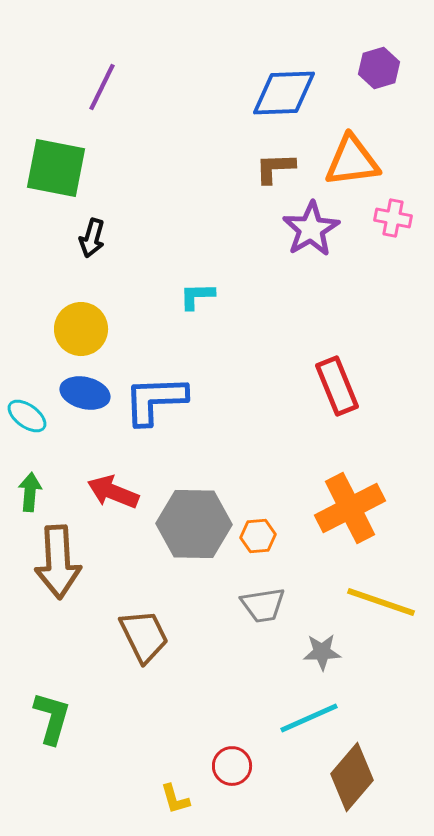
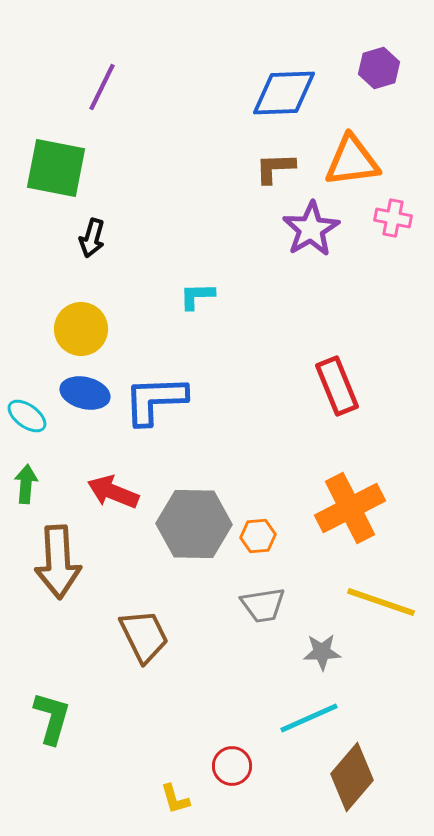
green arrow: moved 4 px left, 8 px up
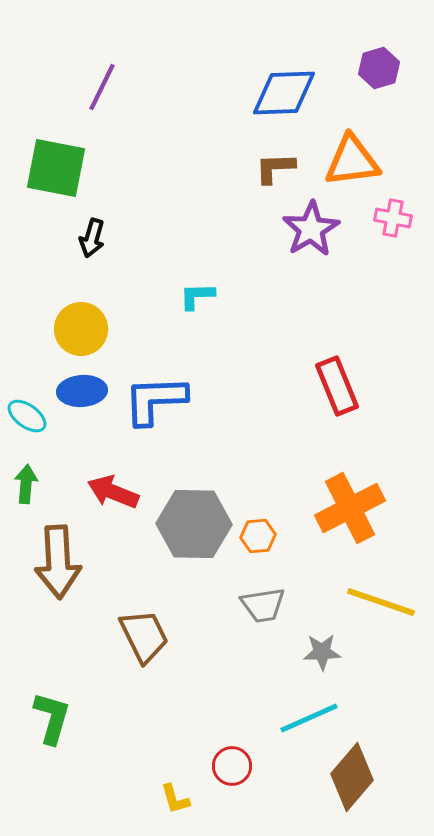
blue ellipse: moved 3 px left, 2 px up; rotated 18 degrees counterclockwise
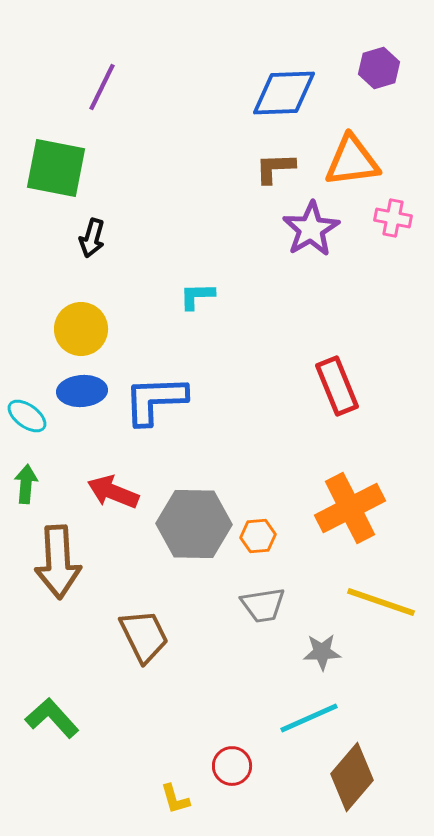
green L-shape: rotated 58 degrees counterclockwise
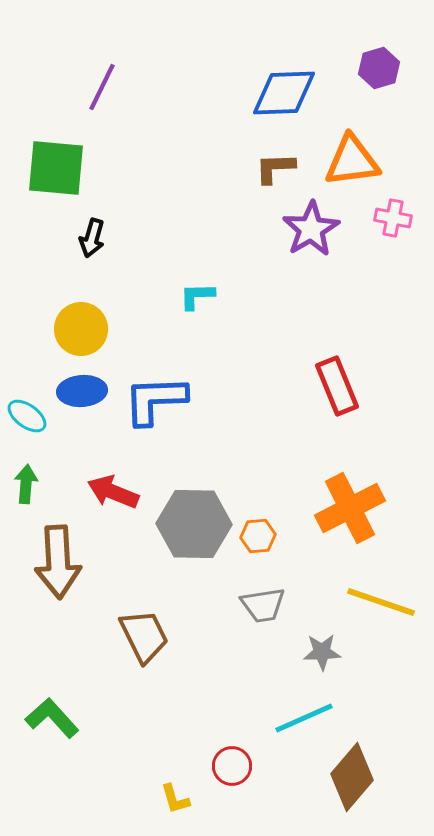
green square: rotated 6 degrees counterclockwise
cyan line: moved 5 px left
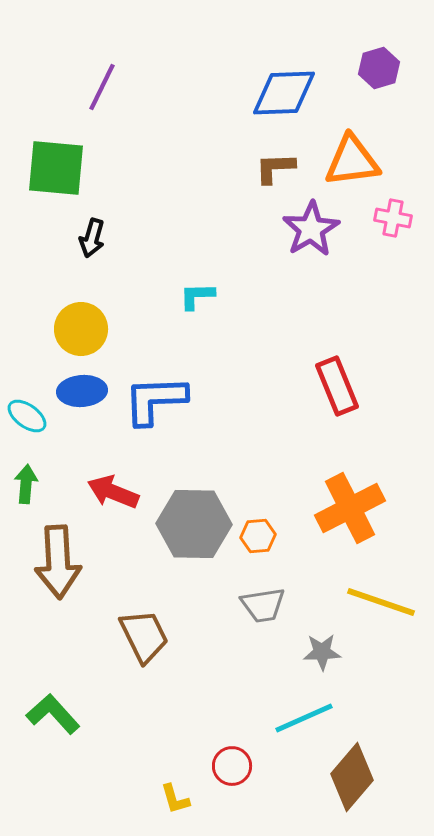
green L-shape: moved 1 px right, 4 px up
